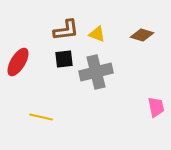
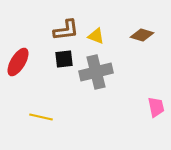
yellow triangle: moved 1 px left, 2 px down
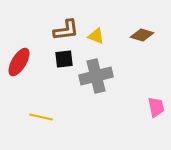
red ellipse: moved 1 px right
gray cross: moved 4 px down
